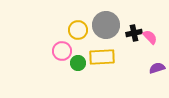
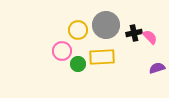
green circle: moved 1 px down
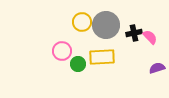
yellow circle: moved 4 px right, 8 px up
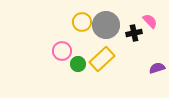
pink semicircle: moved 16 px up
yellow rectangle: moved 2 px down; rotated 40 degrees counterclockwise
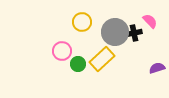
gray circle: moved 9 px right, 7 px down
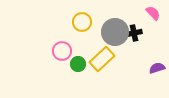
pink semicircle: moved 3 px right, 8 px up
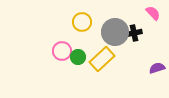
green circle: moved 7 px up
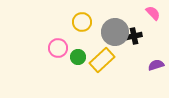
black cross: moved 3 px down
pink circle: moved 4 px left, 3 px up
yellow rectangle: moved 1 px down
purple semicircle: moved 1 px left, 3 px up
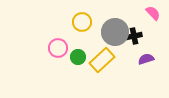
purple semicircle: moved 10 px left, 6 px up
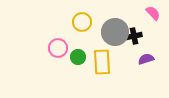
yellow rectangle: moved 2 px down; rotated 50 degrees counterclockwise
